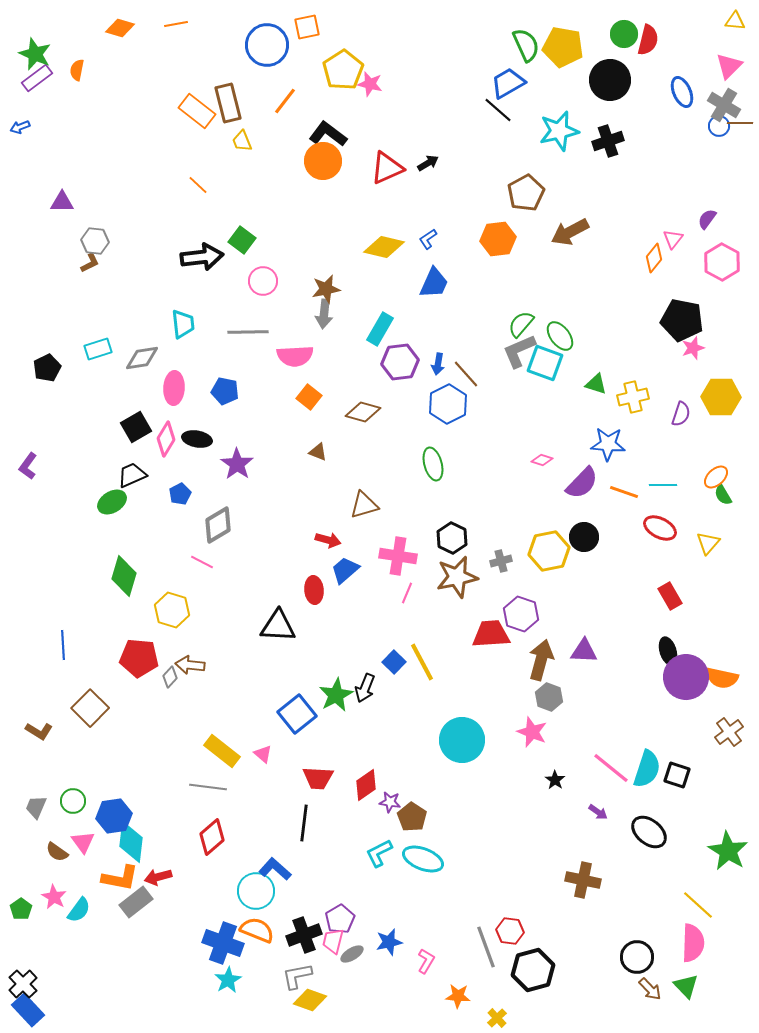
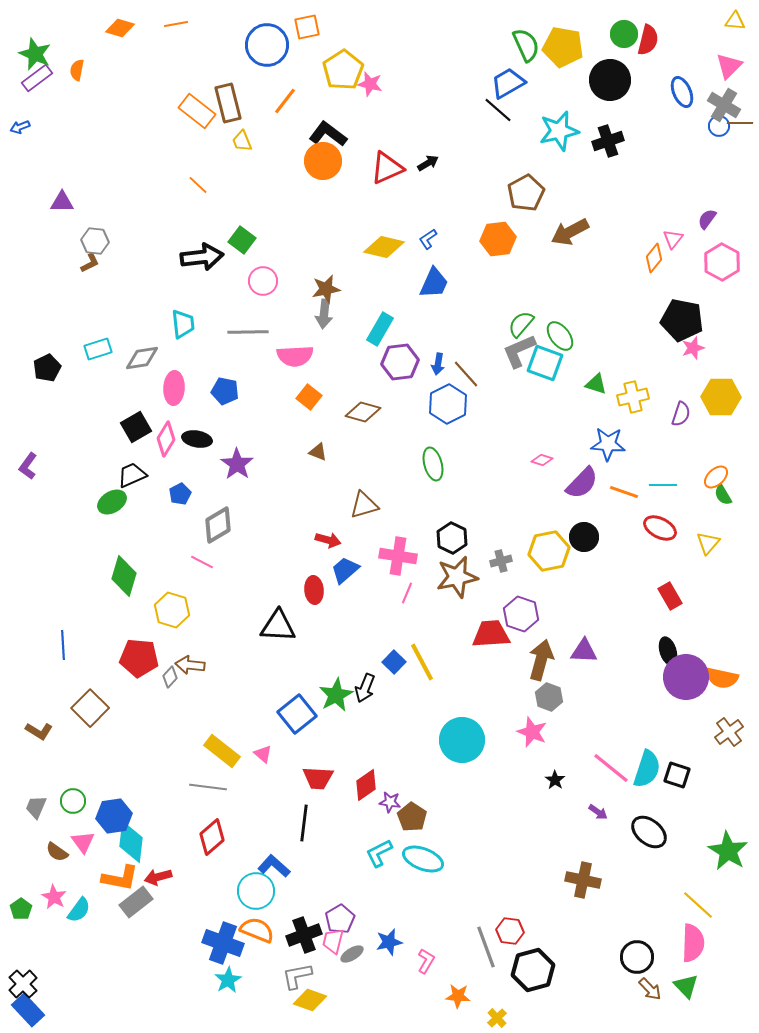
blue L-shape at (275, 869): moved 1 px left, 3 px up
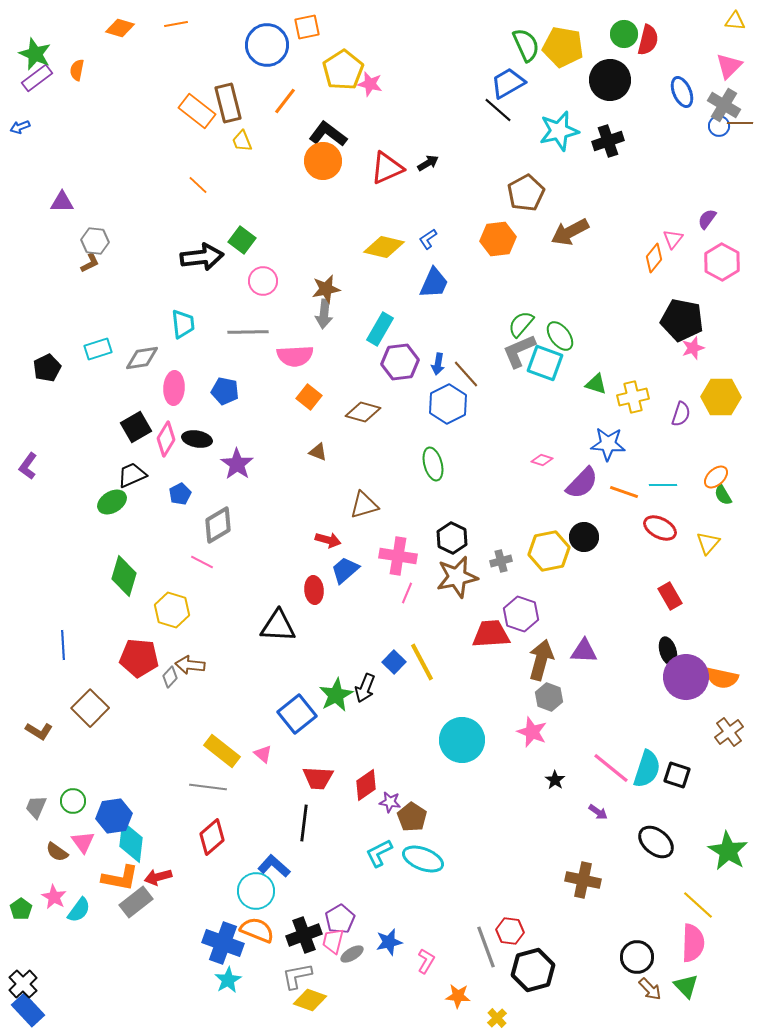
black ellipse at (649, 832): moved 7 px right, 10 px down
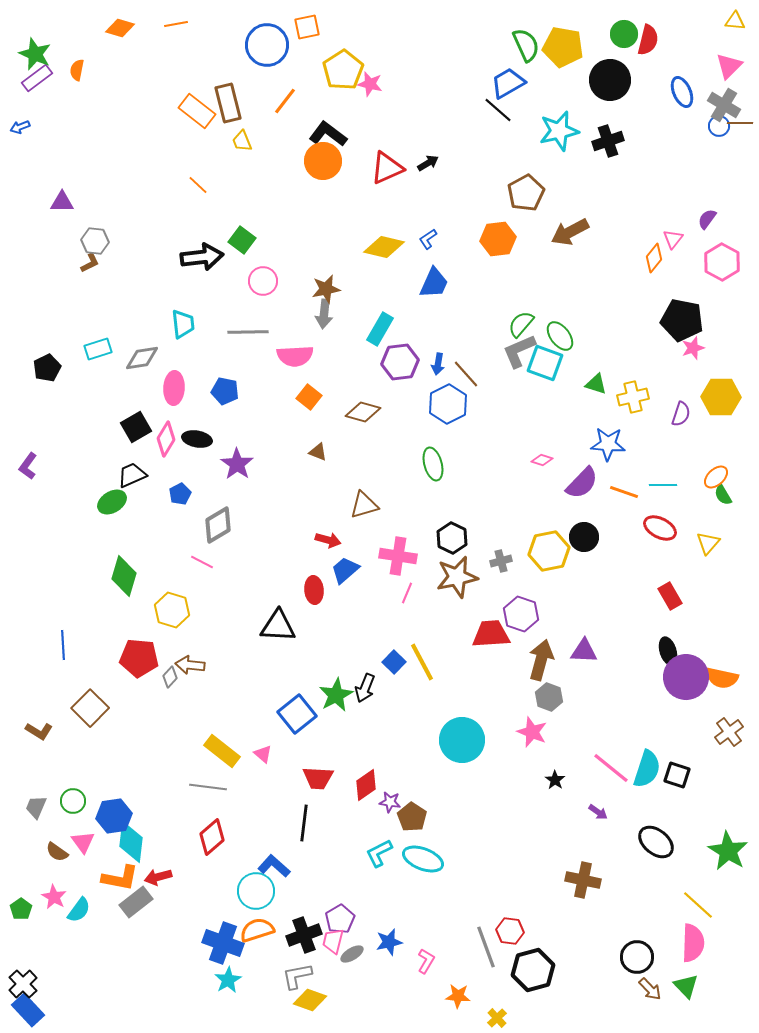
orange semicircle at (257, 930): rotated 40 degrees counterclockwise
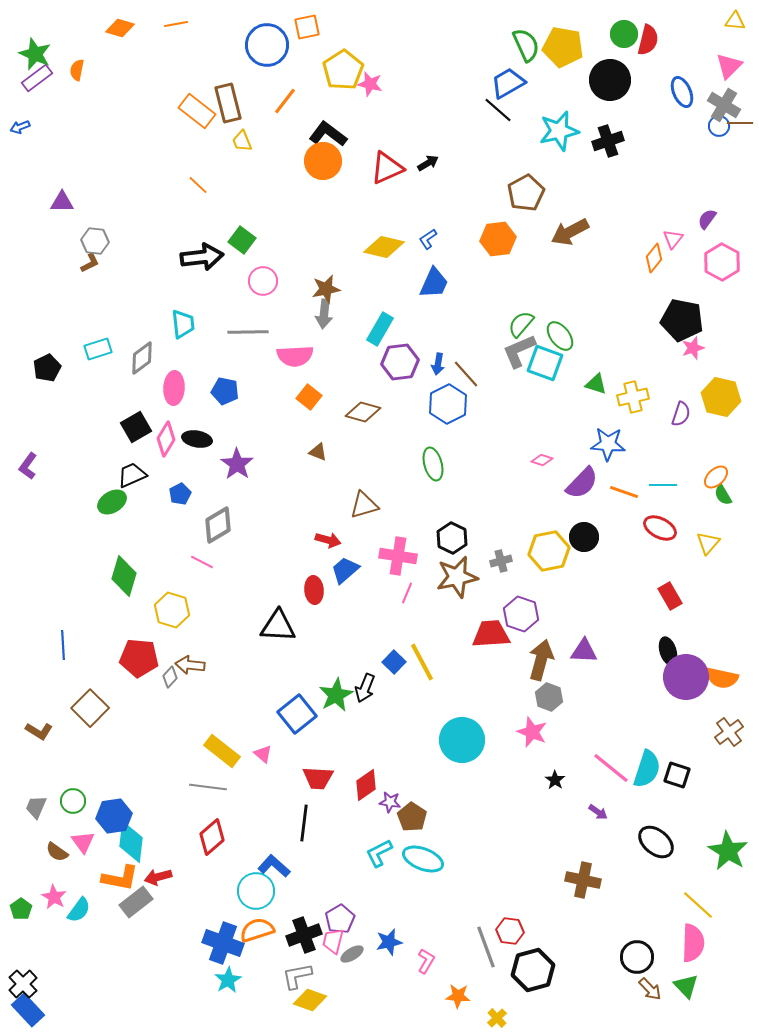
gray diamond at (142, 358): rotated 28 degrees counterclockwise
yellow hexagon at (721, 397): rotated 12 degrees clockwise
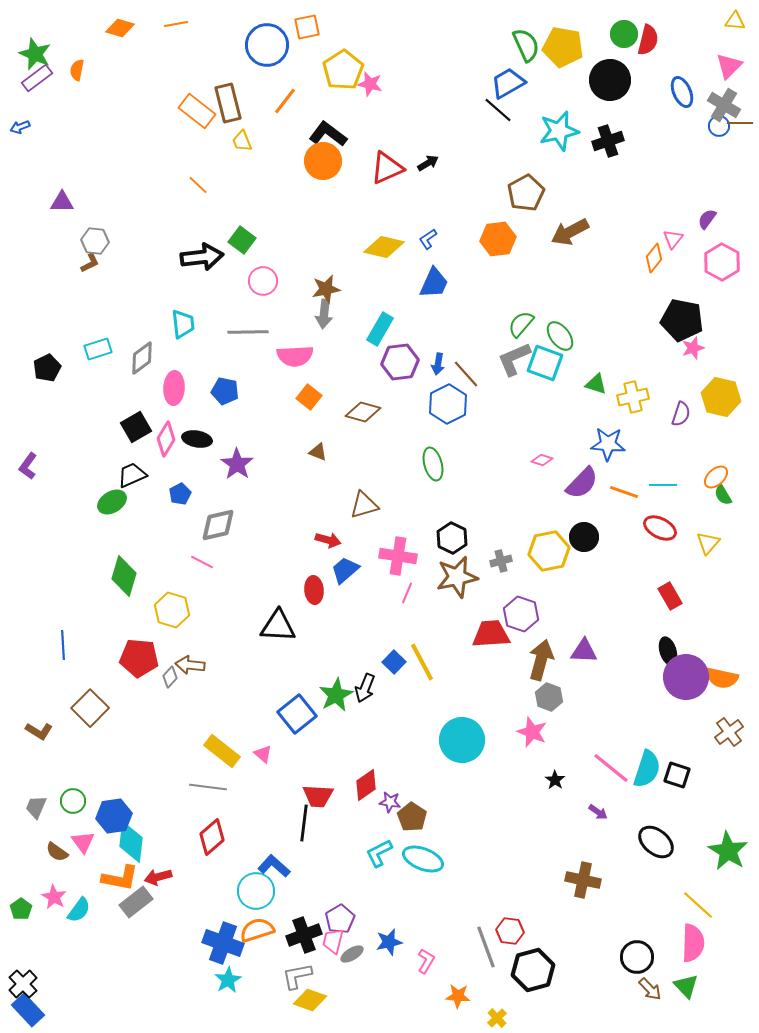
gray L-shape at (519, 351): moved 5 px left, 8 px down
gray diamond at (218, 525): rotated 18 degrees clockwise
red trapezoid at (318, 778): moved 18 px down
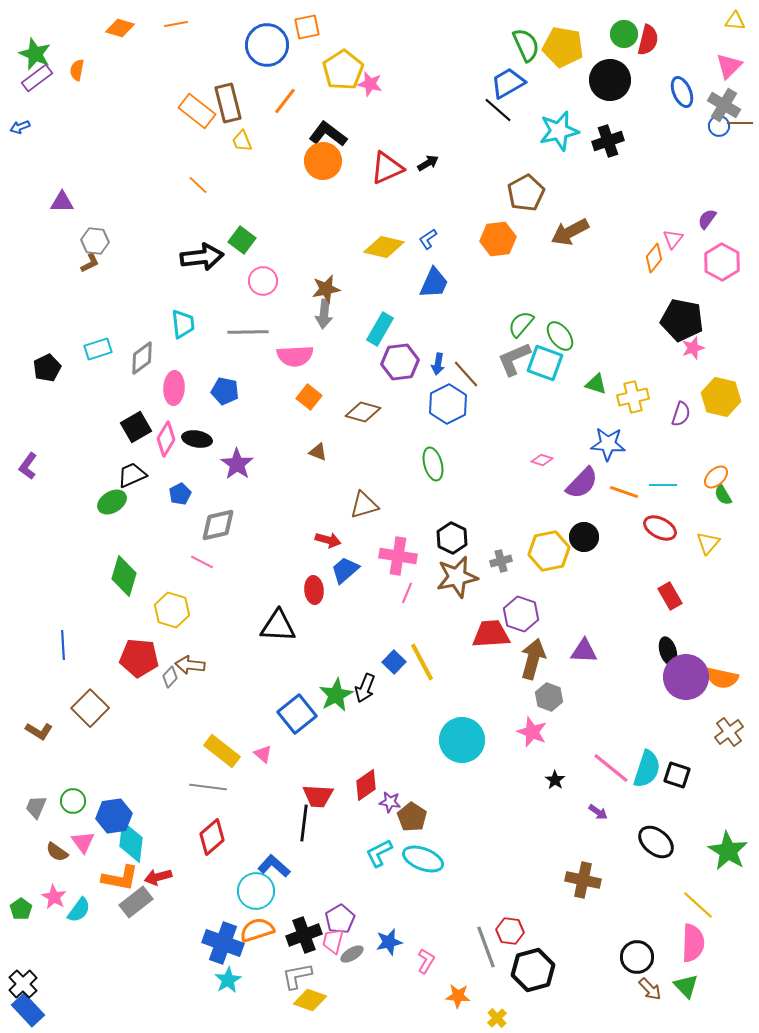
brown arrow at (541, 660): moved 8 px left, 1 px up
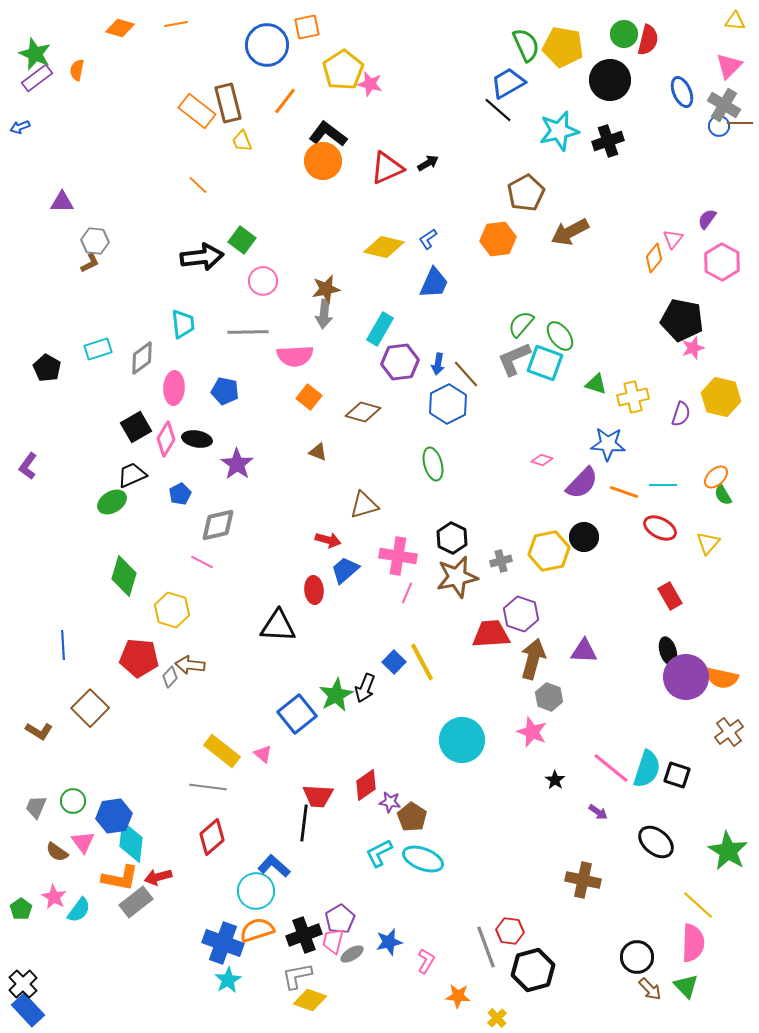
black pentagon at (47, 368): rotated 16 degrees counterclockwise
